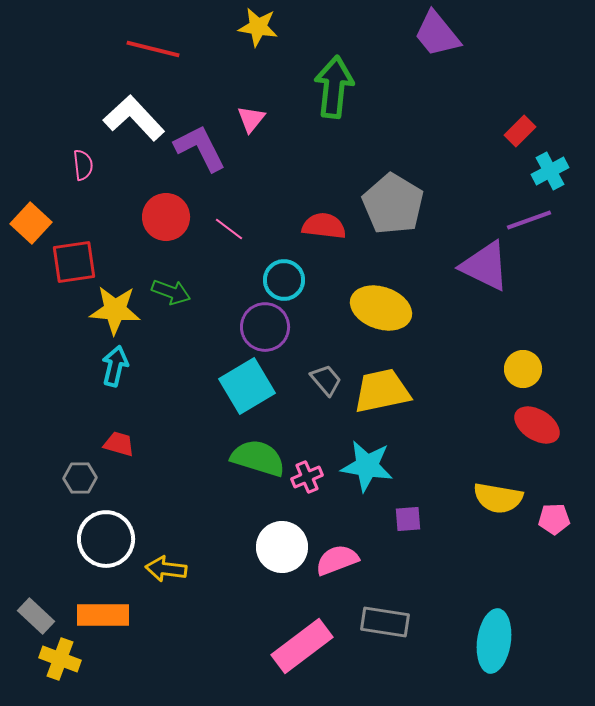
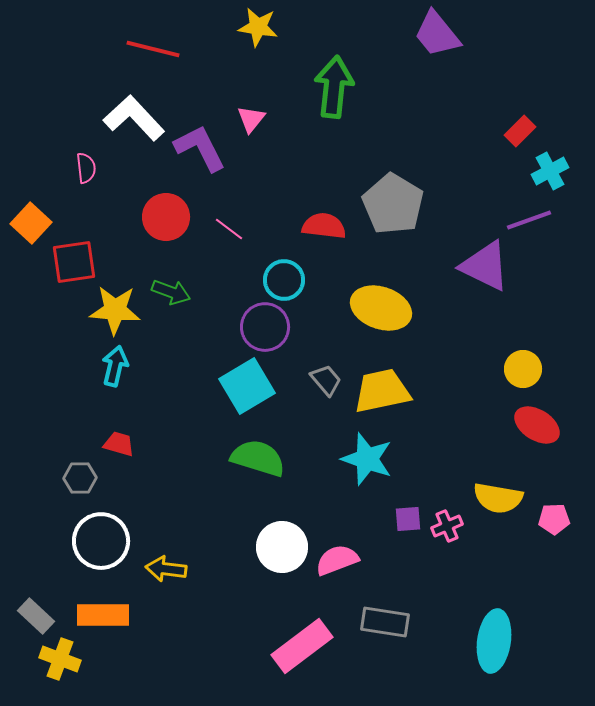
pink semicircle at (83, 165): moved 3 px right, 3 px down
cyan star at (367, 466): moved 7 px up; rotated 10 degrees clockwise
pink cross at (307, 477): moved 140 px right, 49 px down
white circle at (106, 539): moved 5 px left, 2 px down
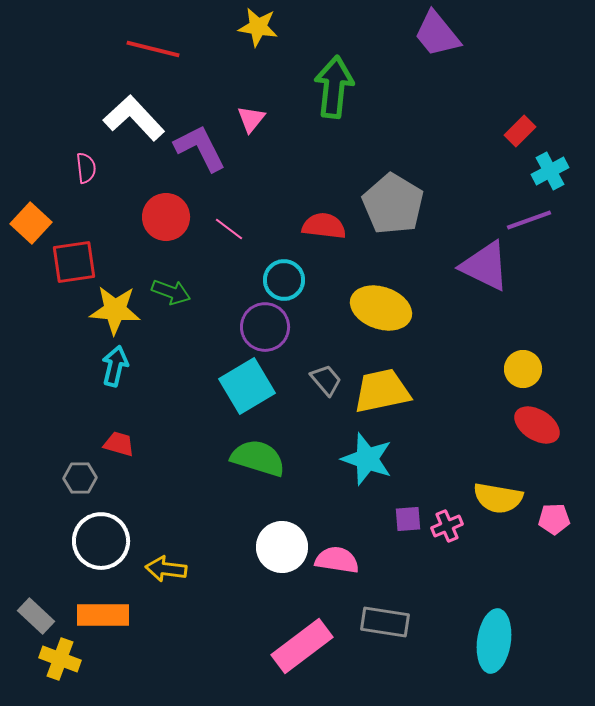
pink semicircle at (337, 560): rotated 30 degrees clockwise
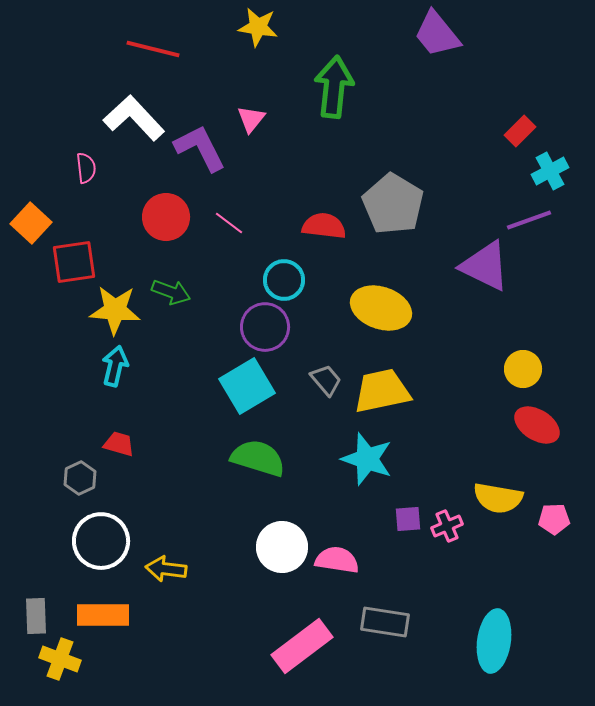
pink line at (229, 229): moved 6 px up
gray hexagon at (80, 478): rotated 24 degrees counterclockwise
gray rectangle at (36, 616): rotated 45 degrees clockwise
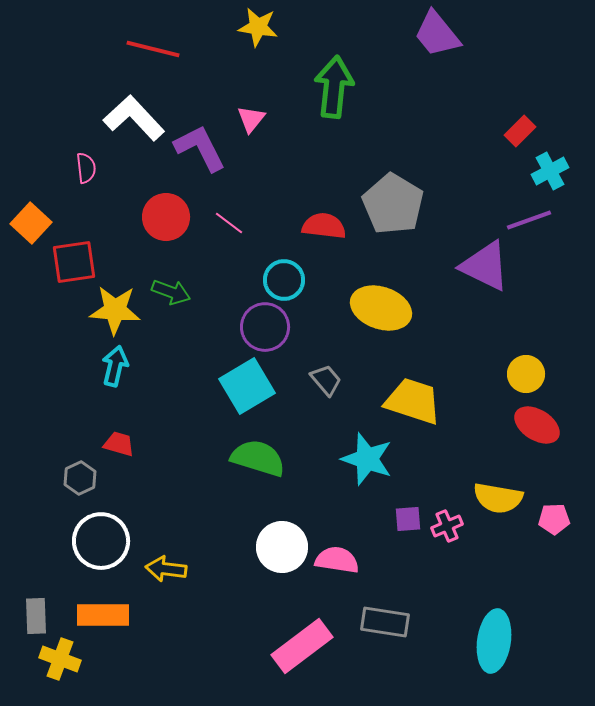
yellow circle at (523, 369): moved 3 px right, 5 px down
yellow trapezoid at (382, 391): moved 31 px right, 10 px down; rotated 30 degrees clockwise
